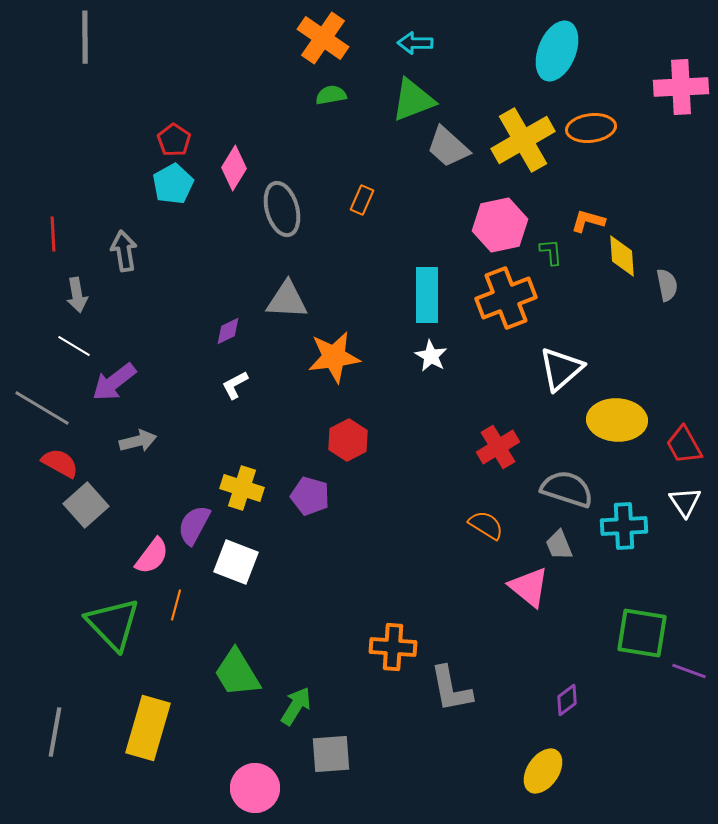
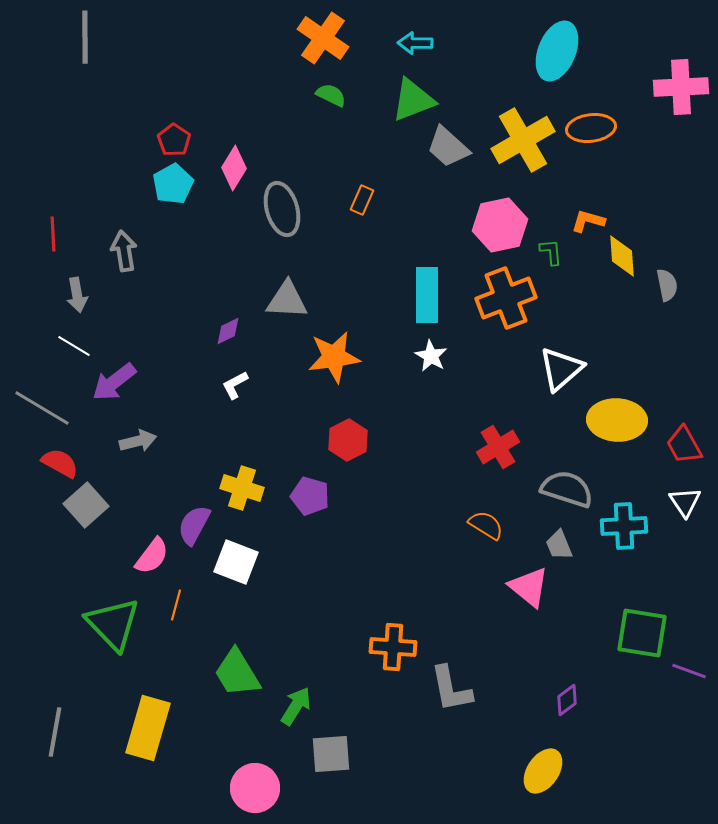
green semicircle at (331, 95): rotated 36 degrees clockwise
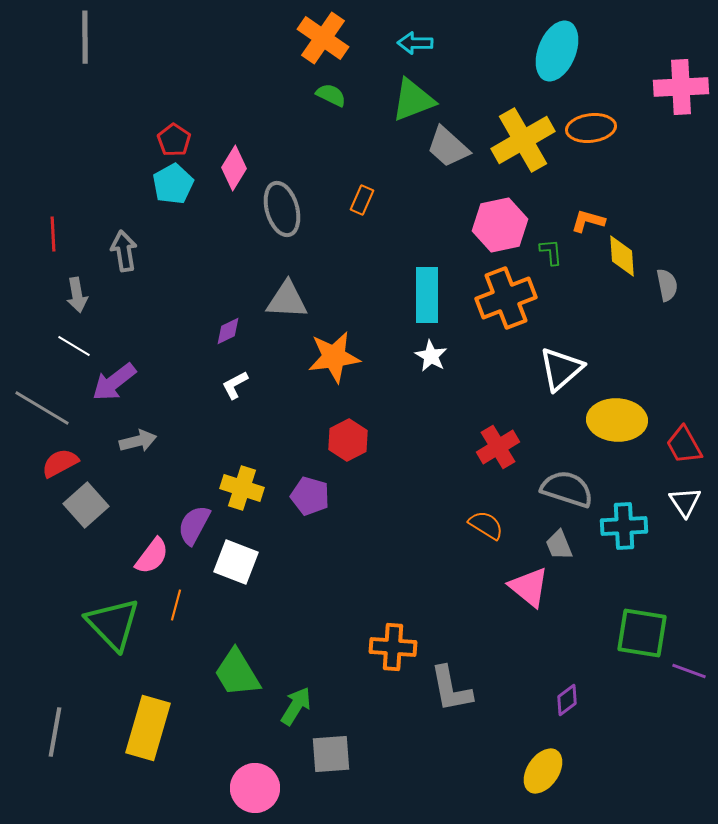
red semicircle at (60, 463): rotated 57 degrees counterclockwise
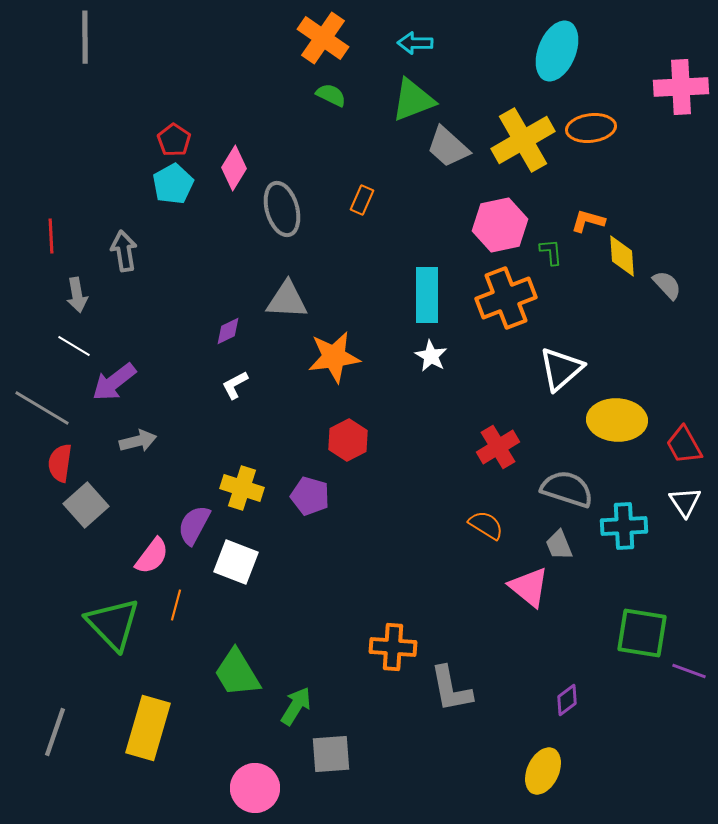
red line at (53, 234): moved 2 px left, 2 px down
gray semicircle at (667, 285): rotated 32 degrees counterclockwise
red semicircle at (60, 463): rotated 54 degrees counterclockwise
gray line at (55, 732): rotated 9 degrees clockwise
yellow ellipse at (543, 771): rotated 9 degrees counterclockwise
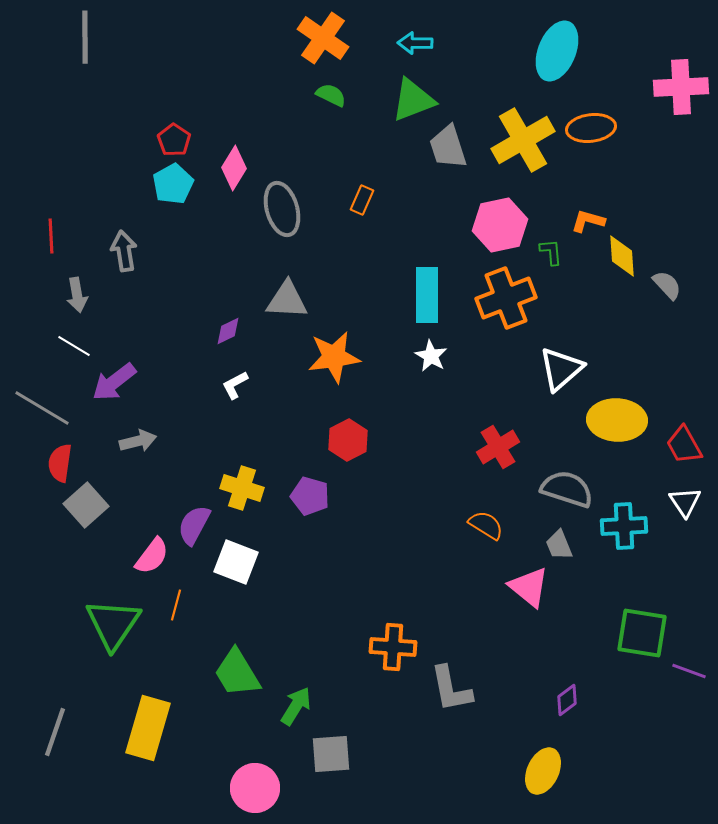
gray trapezoid at (448, 147): rotated 30 degrees clockwise
green triangle at (113, 624): rotated 18 degrees clockwise
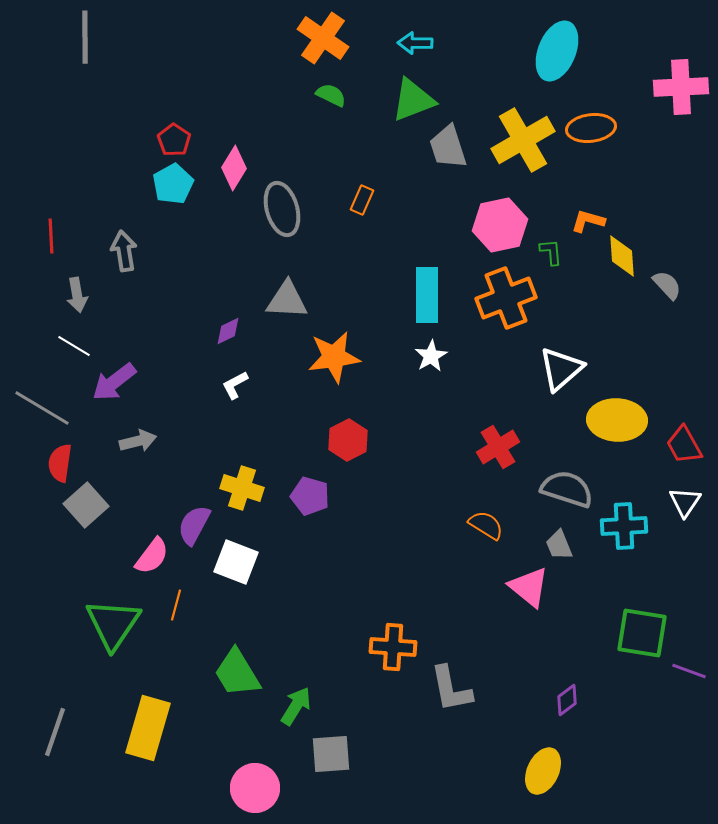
white star at (431, 356): rotated 12 degrees clockwise
white triangle at (685, 502): rotated 8 degrees clockwise
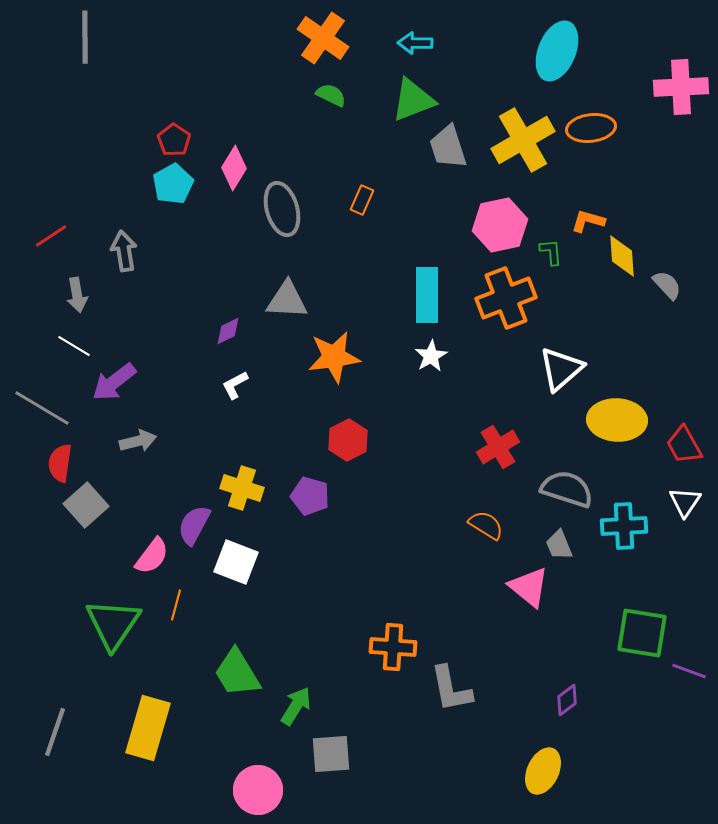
red line at (51, 236): rotated 60 degrees clockwise
pink circle at (255, 788): moved 3 px right, 2 px down
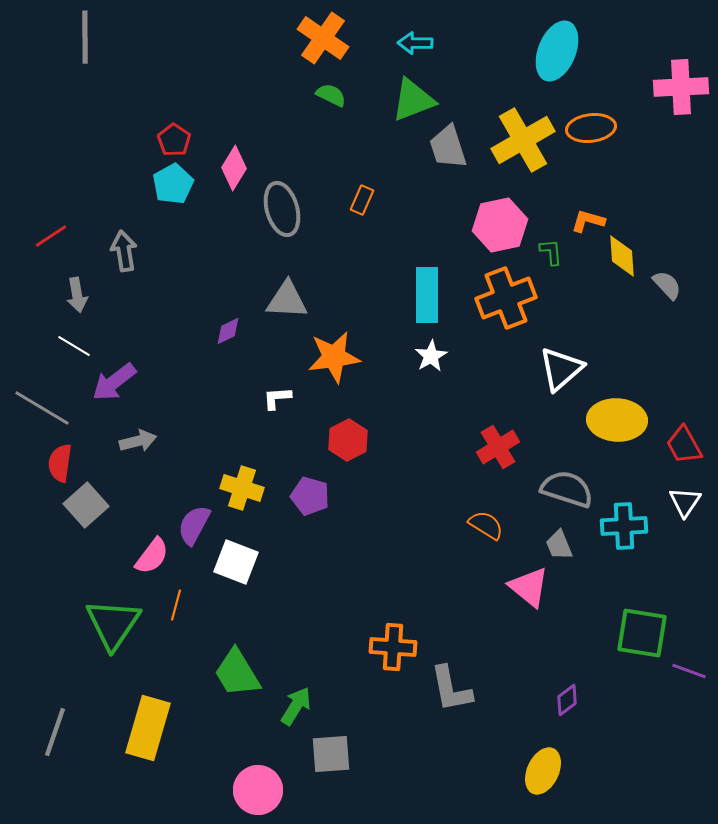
white L-shape at (235, 385): moved 42 px right, 13 px down; rotated 24 degrees clockwise
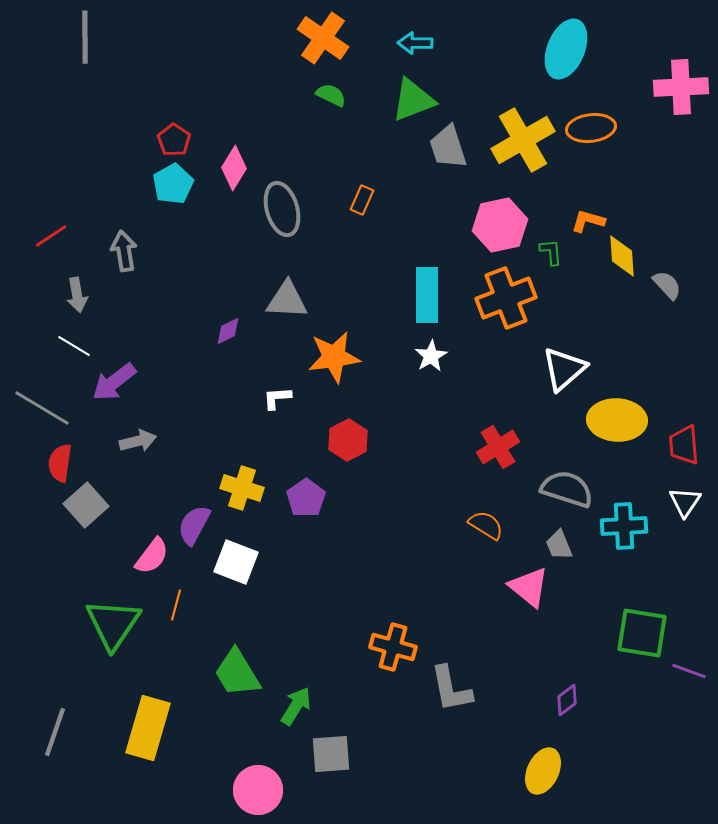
cyan ellipse at (557, 51): moved 9 px right, 2 px up
white triangle at (561, 369): moved 3 px right
red trapezoid at (684, 445): rotated 24 degrees clockwise
purple pentagon at (310, 496): moved 4 px left, 2 px down; rotated 21 degrees clockwise
orange cross at (393, 647): rotated 12 degrees clockwise
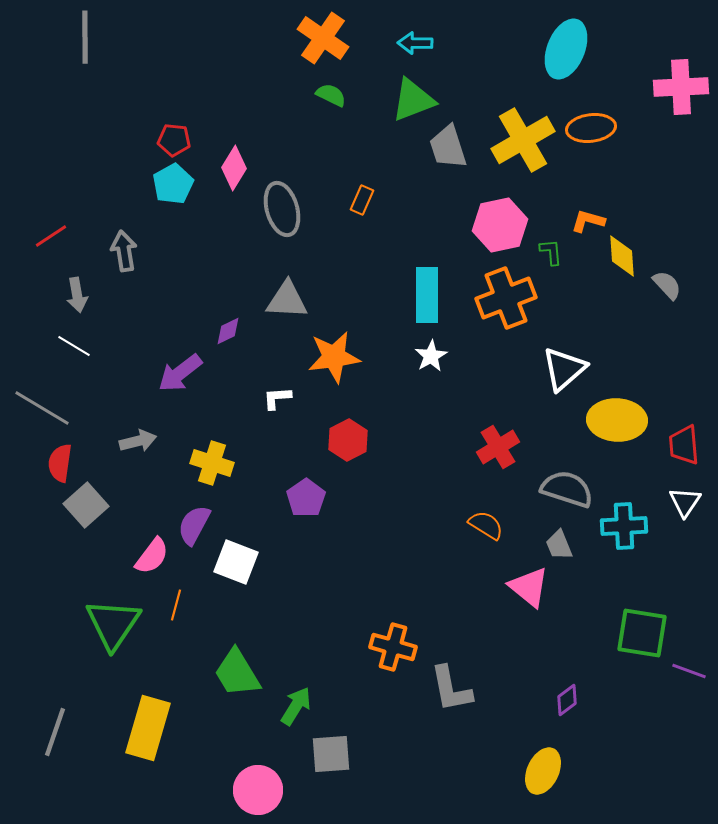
red pentagon at (174, 140): rotated 28 degrees counterclockwise
purple arrow at (114, 382): moved 66 px right, 9 px up
yellow cross at (242, 488): moved 30 px left, 25 px up
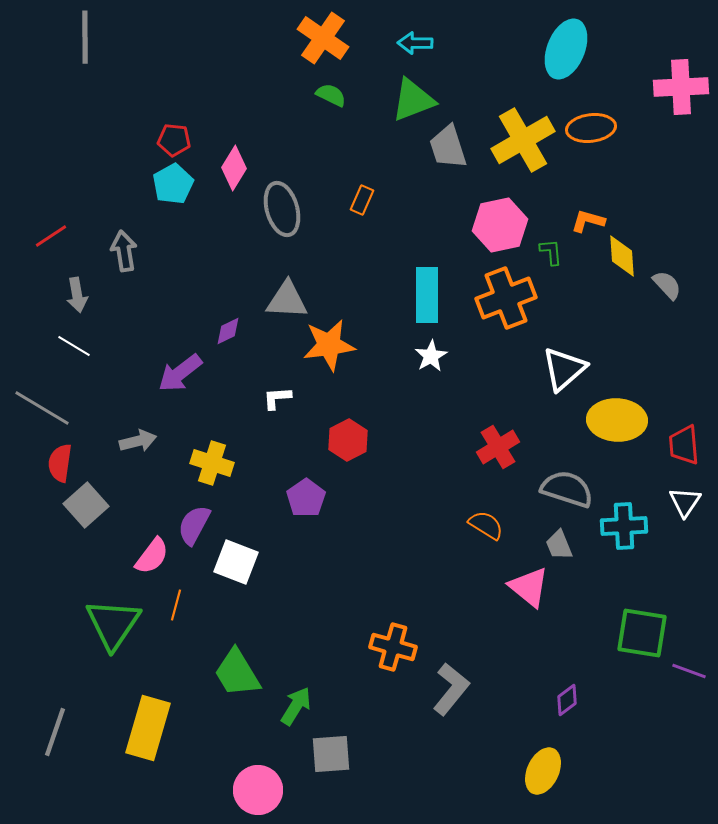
orange star at (334, 357): moved 5 px left, 12 px up
gray L-shape at (451, 689): rotated 130 degrees counterclockwise
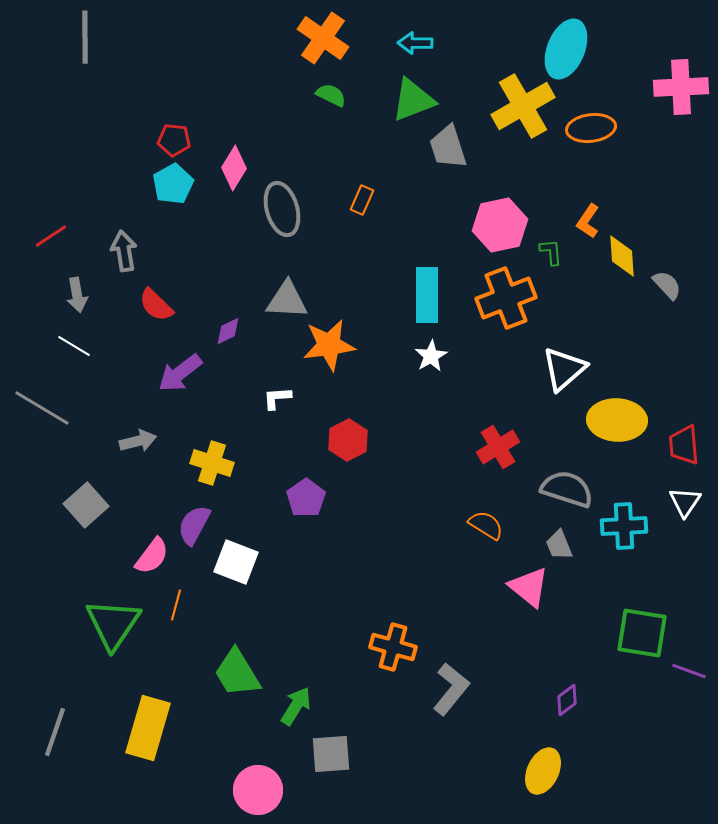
yellow cross at (523, 140): moved 34 px up
orange L-shape at (588, 221): rotated 72 degrees counterclockwise
red semicircle at (60, 463): moved 96 px right, 158 px up; rotated 54 degrees counterclockwise
